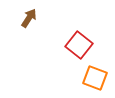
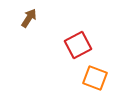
red square: moved 1 px left; rotated 24 degrees clockwise
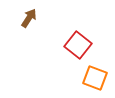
red square: rotated 24 degrees counterclockwise
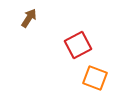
red square: rotated 24 degrees clockwise
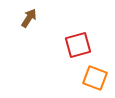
red square: rotated 12 degrees clockwise
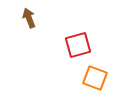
brown arrow: rotated 54 degrees counterclockwise
